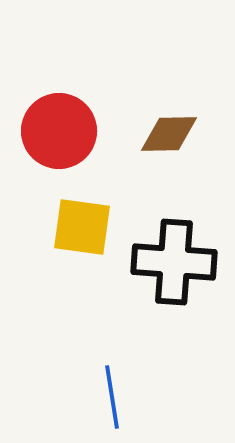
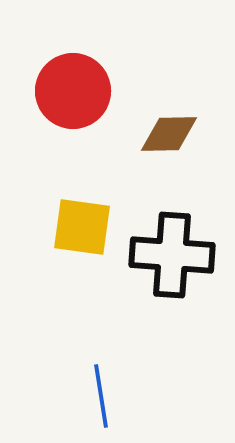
red circle: moved 14 px right, 40 px up
black cross: moved 2 px left, 7 px up
blue line: moved 11 px left, 1 px up
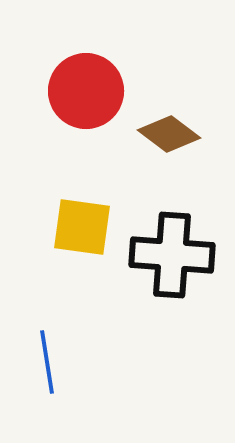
red circle: moved 13 px right
brown diamond: rotated 38 degrees clockwise
blue line: moved 54 px left, 34 px up
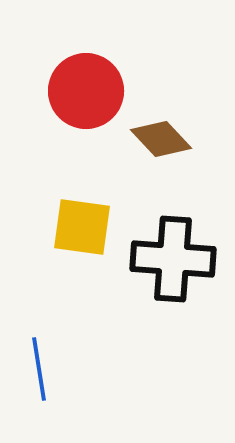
brown diamond: moved 8 px left, 5 px down; rotated 10 degrees clockwise
black cross: moved 1 px right, 4 px down
blue line: moved 8 px left, 7 px down
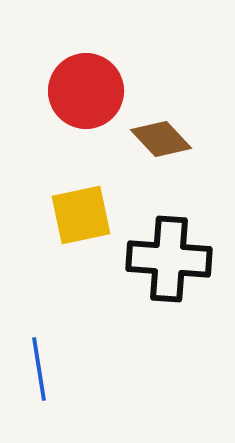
yellow square: moved 1 px left, 12 px up; rotated 20 degrees counterclockwise
black cross: moved 4 px left
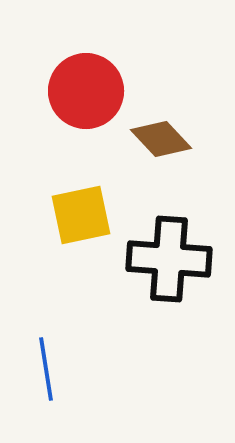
blue line: moved 7 px right
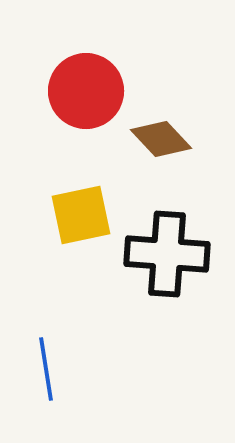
black cross: moved 2 px left, 5 px up
